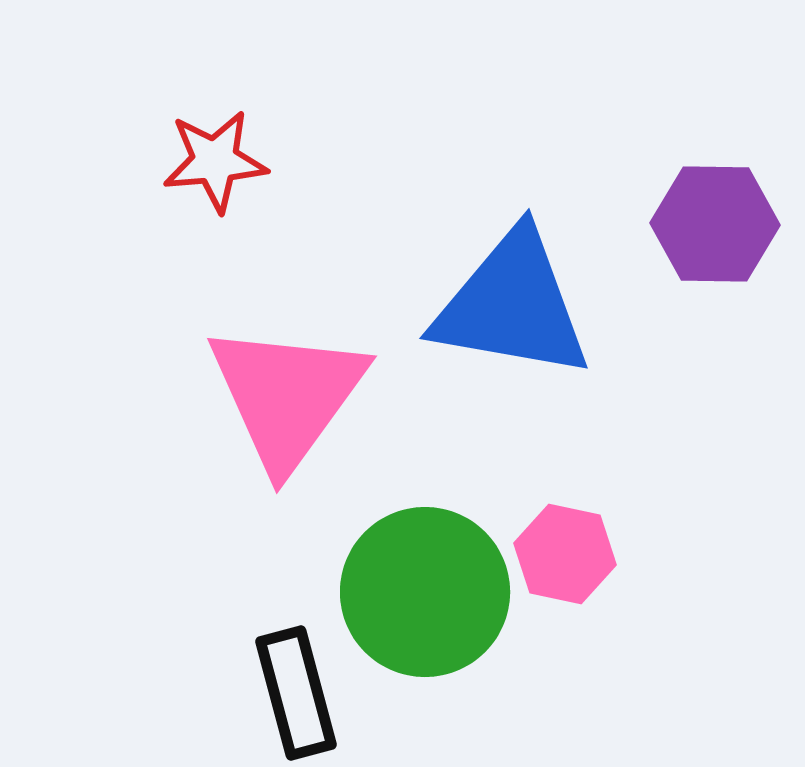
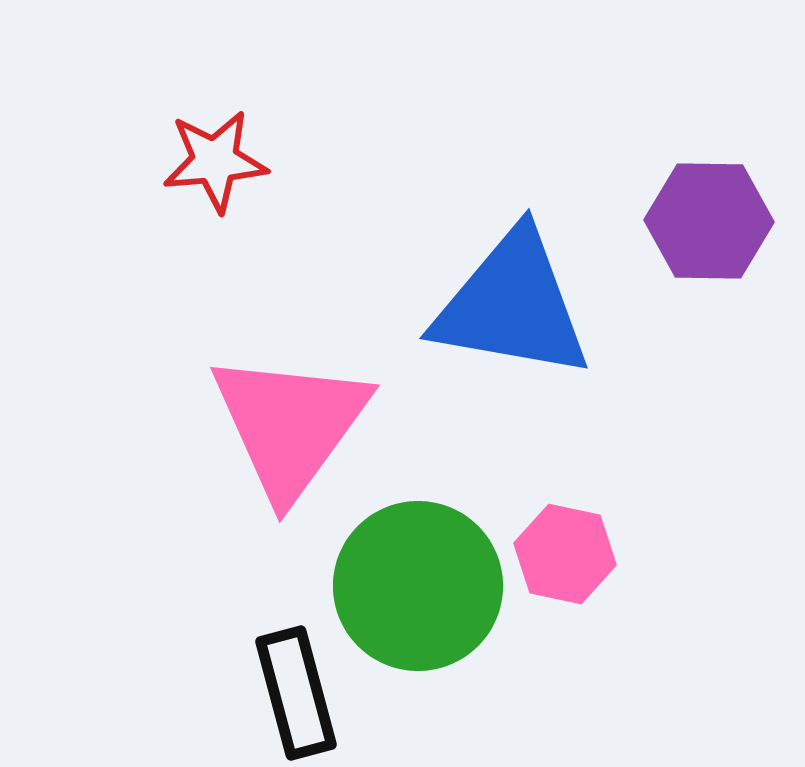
purple hexagon: moved 6 px left, 3 px up
pink triangle: moved 3 px right, 29 px down
green circle: moved 7 px left, 6 px up
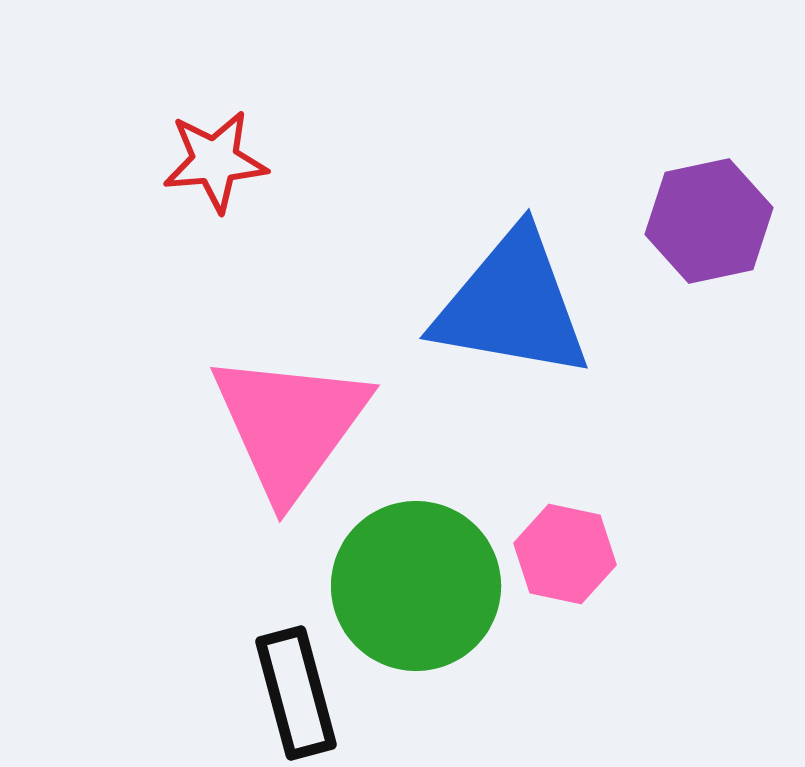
purple hexagon: rotated 13 degrees counterclockwise
green circle: moved 2 px left
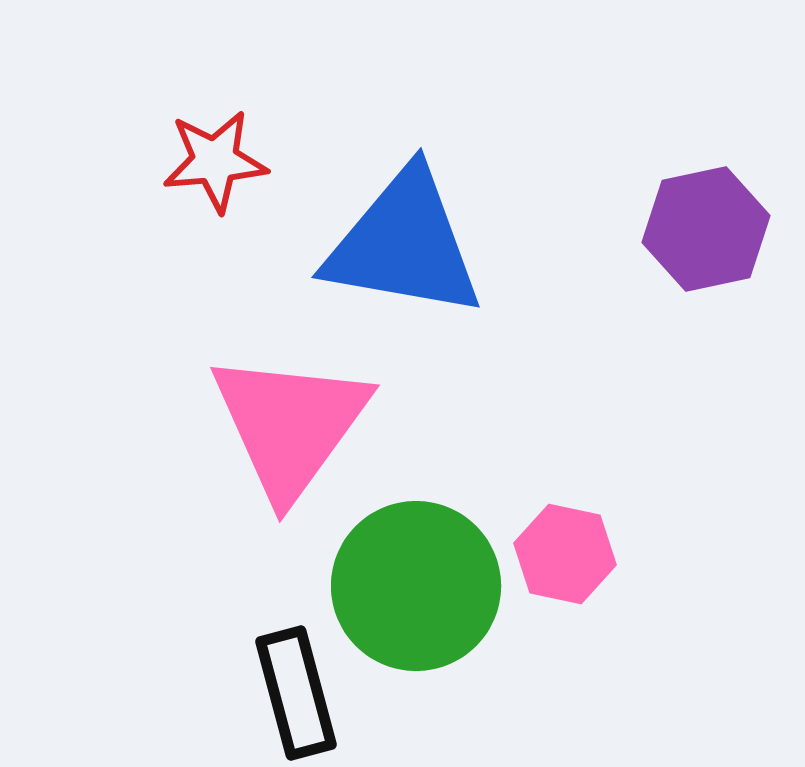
purple hexagon: moved 3 px left, 8 px down
blue triangle: moved 108 px left, 61 px up
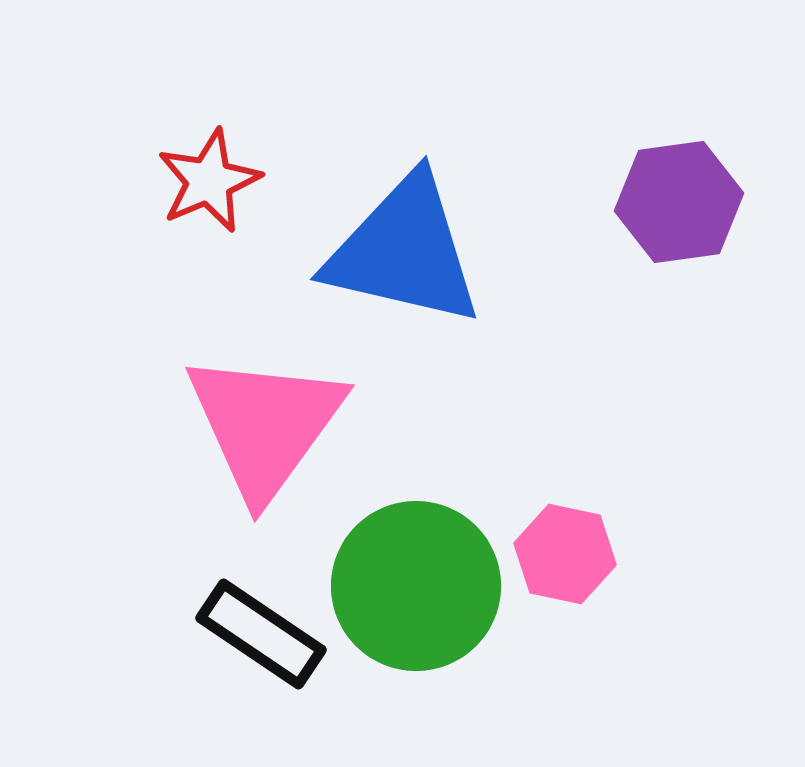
red star: moved 6 px left, 20 px down; rotated 18 degrees counterclockwise
purple hexagon: moved 27 px left, 27 px up; rotated 4 degrees clockwise
blue triangle: moved 7 px down; rotated 3 degrees clockwise
pink triangle: moved 25 px left
black rectangle: moved 35 px left, 59 px up; rotated 41 degrees counterclockwise
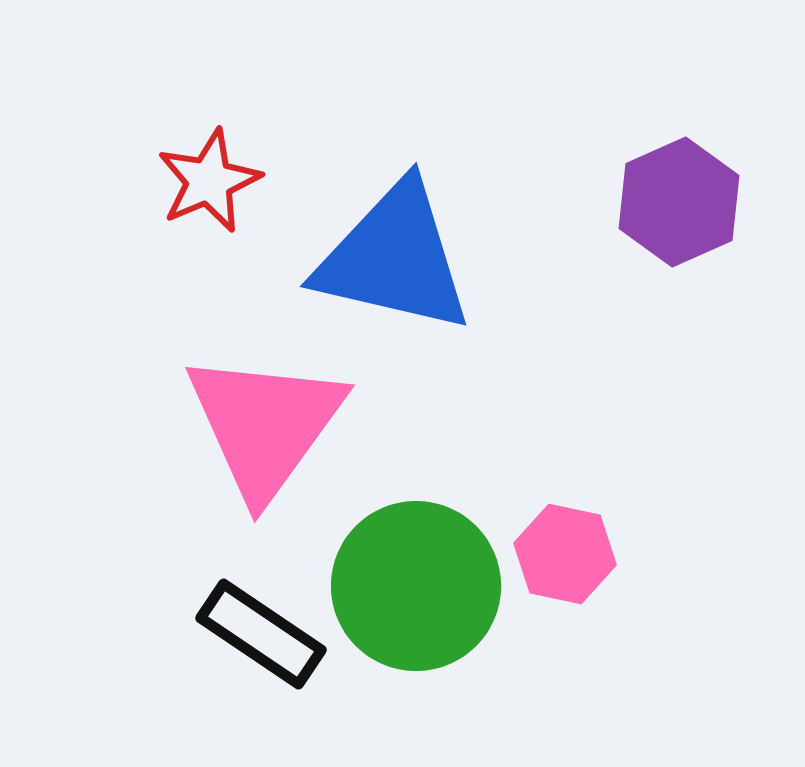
purple hexagon: rotated 16 degrees counterclockwise
blue triangle: moved 10 px left, 7 px down
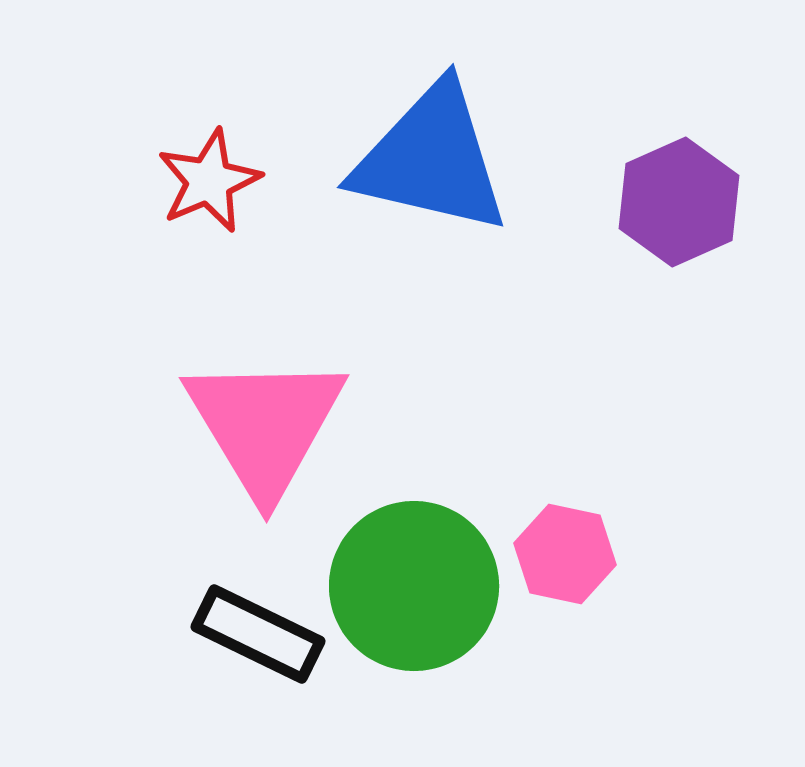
blue triangle: moved 37 px right, 99 px up
pink triangle: rotated 7 degrees counterclockwise
green circle: moved 2 px left
black rectangle: moved 3 px left; rotated 8 degrees counterclockwise
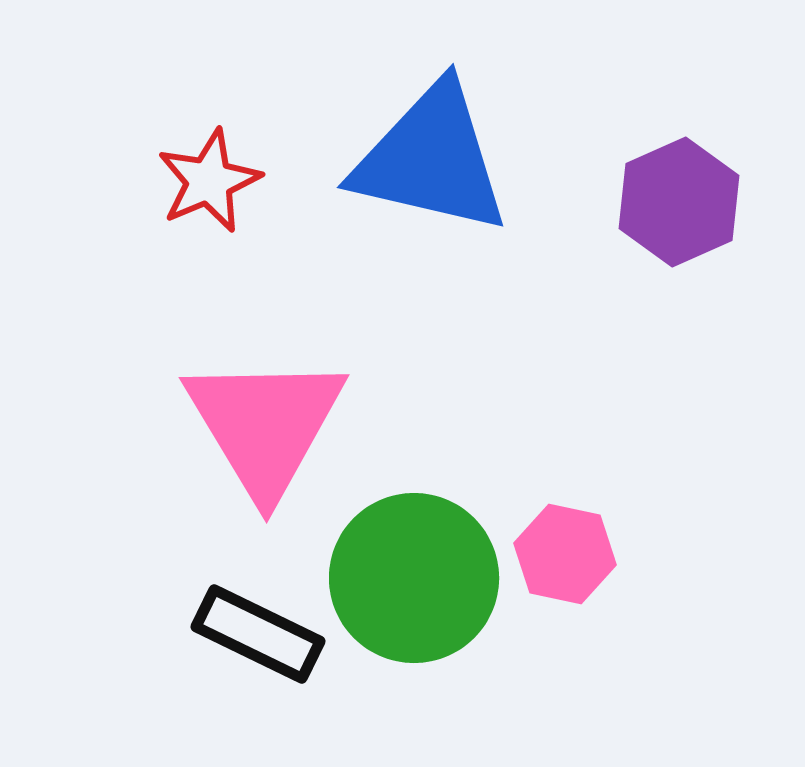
green circle: moved 8 px up
